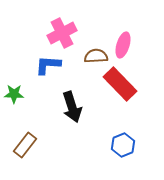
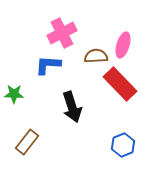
brown rectangle: moved 2 px right, 3 px up
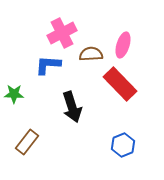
brown semicircle: moved 5 px left, 2 px up
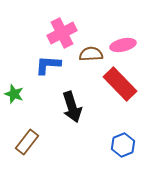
pink ellipse: rotated 60 degrees clockwise
green star: rotated 18 degrees clockwise
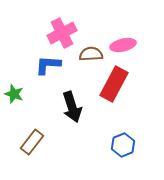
red rectangle: moved 6 px left; rotated 72 degrees clockwise
brown rectangle: moved 5 px right
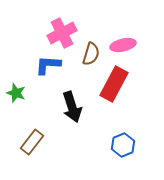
brown semicircle: rotated 110 degrees clockwise
green star: moved 2 px right, 1 px up
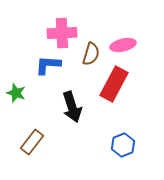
pink cross: rotated 24 degrees clockwise
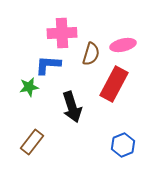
green star: moved 13 px right, 6 px up; rotated 30 degrees counterclockwise
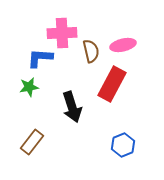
brown semicircle: moved 3 px up; rotated 30 degrees counterclockwise
blue L-shape: moved 8 px left, 7 px up
red rectangle: moved 2 px left
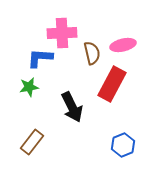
brown semicircle: moved 1 px right, 2 px down
black arrow: rotated 8 degrees counterclockwise
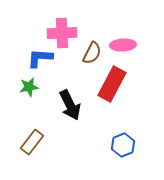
pink ellipse: rotated 10 degrees clockwise
brown semicircle: rotated 40 degrees clockwise
black arrow: moved 2 px left, 2 px up
